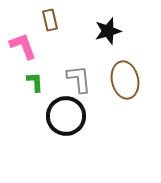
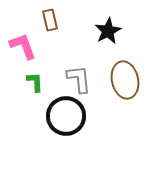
black star: rotated 12 degrees counterclockwise
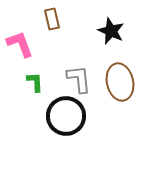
brown rectangle: moved 2 px right, 1 px up
black star: moved 3 px right; rotated 20 degrees counterclockwise
pink L-shape: moved 3 px left, 2 px up
brown ellipse: moved 5 px left, 2 px down
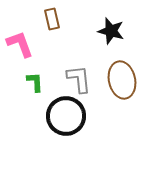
black star: rotated 8 degrees counterclockwise
brown ellipse: moved 2 px right, 2 px up
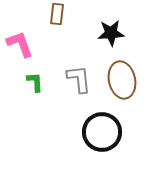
brown rectangle: moved 5 px right, 5 px up; rotated 20 degrees clockwise
black star: moved 2 px down; rotated 20 degrees counterclockwise
black circle: moved 36 px right, 16 px down
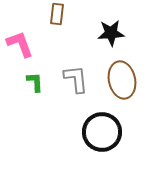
gray L-shape: moved 3 px left
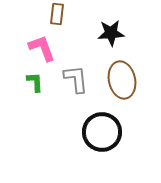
pink L-shape: moved 22 px right, 4 px down
